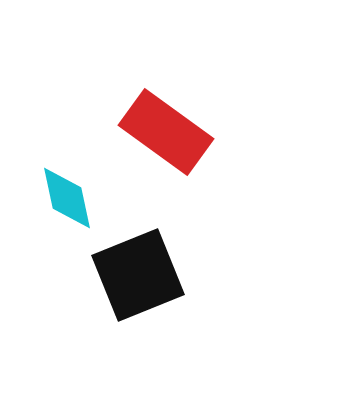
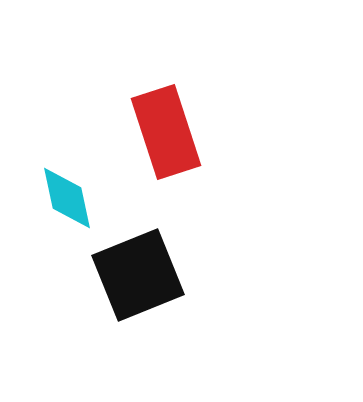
red rectangle: rotated 36 degrees clockwise
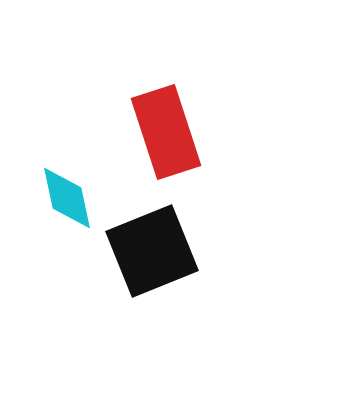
black square: moved 14 px right, 24 px up
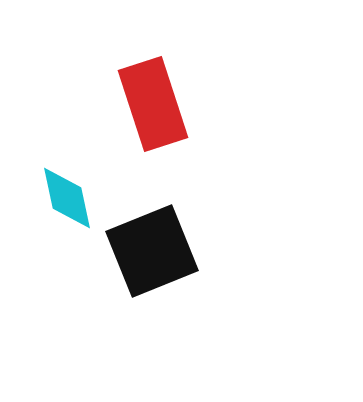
red rectangle: moved 13 px left, 28 px up
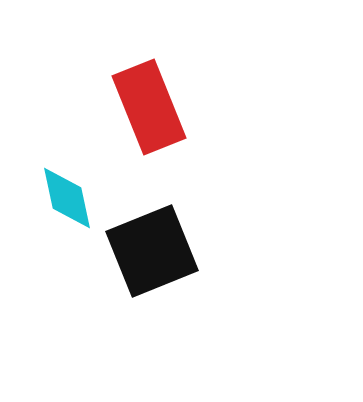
red rectangle: moved 4 px left, 3 px down; rotated 4 degrees counterclockwise
